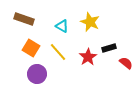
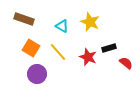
red star: rotated 18 degrees counterclockwise
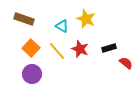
yellow star: moved 4 px left, 3 px up
orange square: rotated 12 degrees clockwise
yellow line: moved 1 px left, 1 px up
red star: moved 8 px left, 8 px up
purple circle: moved 5 px left
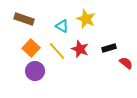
purple circle: moved 3 px right, 3 px up
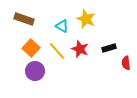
red semicircle: rotated 136 degrees counterclockwise
